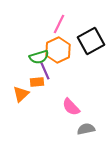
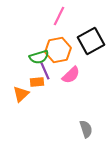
pink line: moved 8 px up
orange hexagon: rotated 15 degrees clockwise
pink semicircle: moved 32 px up; rotated 90 degrees counterclockwise
gray semicircle: rotated 84 degrees clockwise
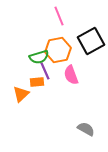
pink line: rotated 48 degrees counterclockwise
pink semicircle: rotated 114 degrees clockwise
gray semicircle: rotated 42 degrees counterclockwise
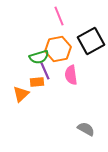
orange hexagon: moved 1 px up
pink semicircle: rotated 12 degrees clockwise
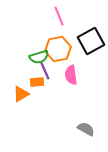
orange triangle: rotated 12 degrees clockwise
